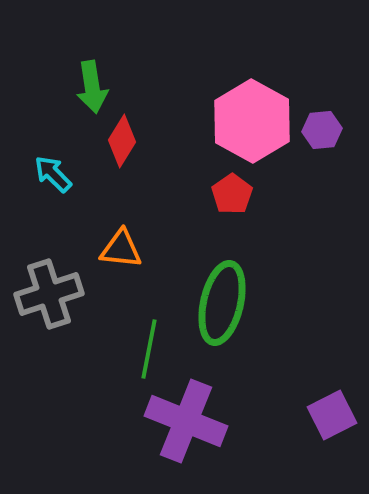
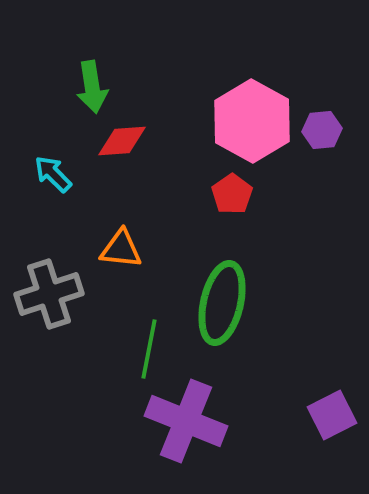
red diamond: rotated 54 degrees clockwise
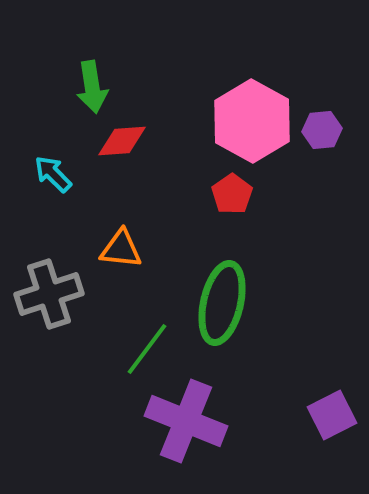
green line: moved 2 px left; rotated 26 degrees clockwise
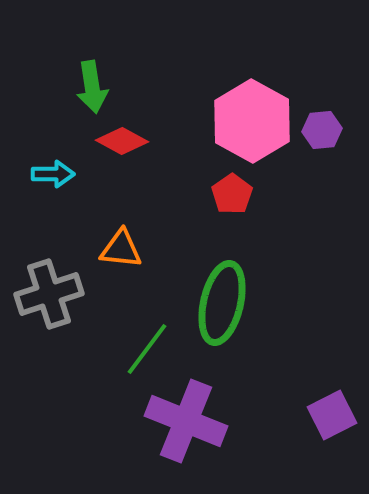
red diamond: rotated 33 degrees clockwise
cyan arrow: rotated 135 degrees clockwise
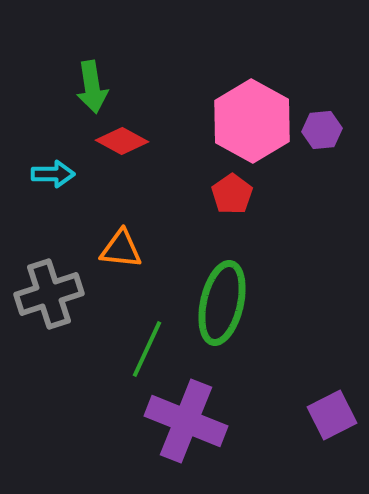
green line: rotated 12 degrees counterclockwise
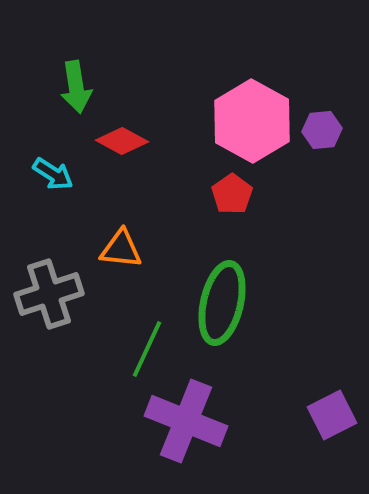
green arrow: moved 16 px left
cyan arrow: rotated 33 degrees clockwise
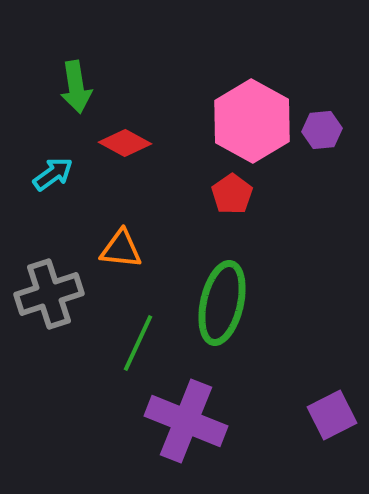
red diamond: moved 3 px right, 2 px down
cyan arrow: rotated 69 degrees counterclockwise
green line: moved 9 px left, 6 px up
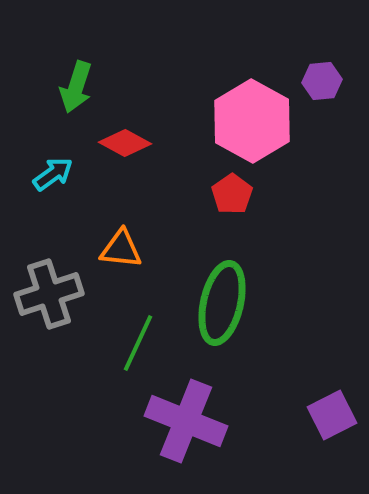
green arrow: rotated 27 degrees clockwise
purple hexagon: moved 49 px up
